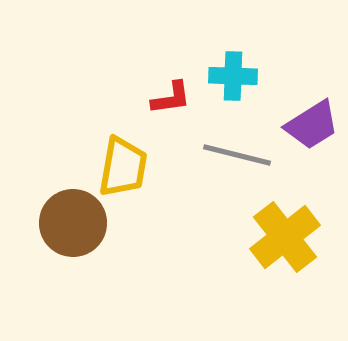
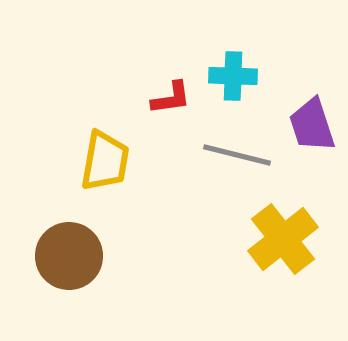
purple trapezoid: rotated 104 degrees clockwise
yellow trapezoid: moved 18 px left, 6 px up
brown circle: moved 4 px left, 33 px down
yellow cross: moved 2 px left, 2 px down
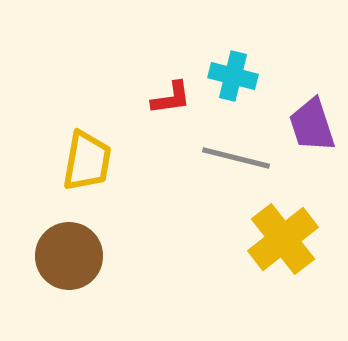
cyan cross: rotated 12 degrees clockwise
gray line: moved 1 px left, 3 px down
yellow trapezoid: moved 18 px left
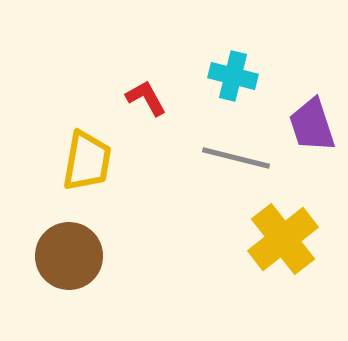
red L-shape: moved 25 px left; rotated 111 degrees counterclockwise
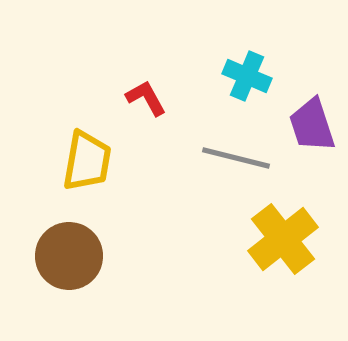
cyan cross: moved 14 px right; rotated 9 degrees clockwise
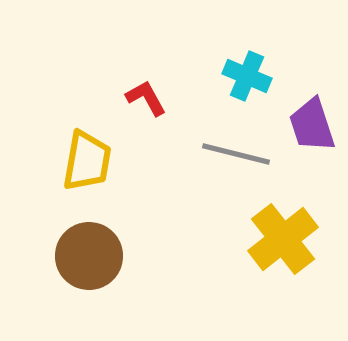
gray line: moved 4 px up
brown circle: moved 20 px right
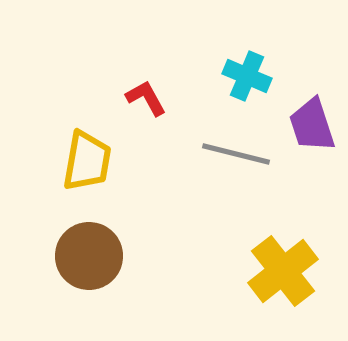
yellow cross: moved 32 px down
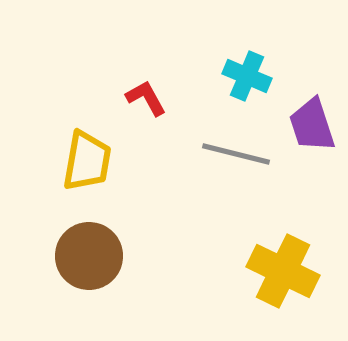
yellow cross: rotated 26 degrees counterclockwise
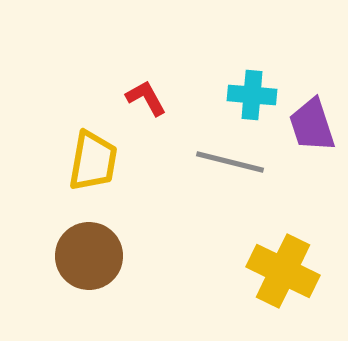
cyan cross: moved 5 px right, 19 px down; rotated 18 degrees counterclockwise
gray line: moved 6 px left, 8 px down
yellow trapezoid: moved 6 px right
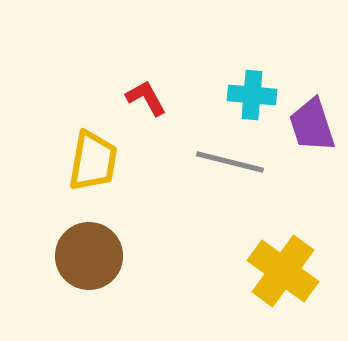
yellow cross: rotated 10 degrees clockwise
